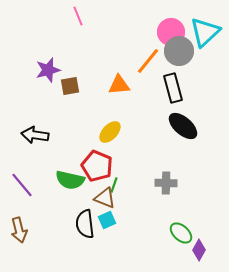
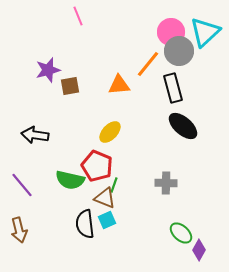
orange line: moved 3 px down
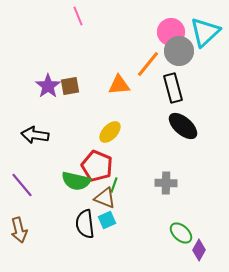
purple star: moved 16 px down; rotated 20 degrees counterclockwise
green semicircle: moved 6 px right, 1 px down
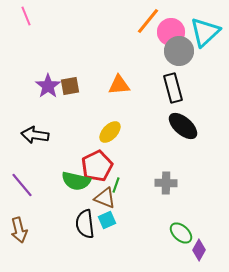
pink line: moved 52 px left
orange line: moved 43 px up
red pentagon: rotated 24 degrees clockwise
green line: moved 2 px right
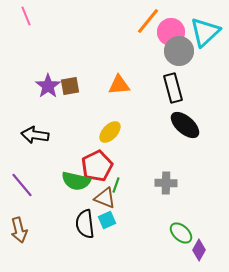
black ellipse: moved 2 px right, 1 px up
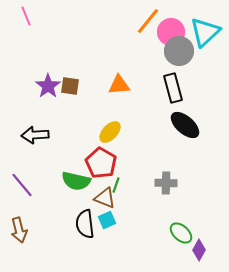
brown square: rotated 18 degrees clockwise
black arrow: rotated 12 degrees counterclockwise
red pentagon: moved 4 px right, 3 px up; rotated 16 degrees counterclockwise
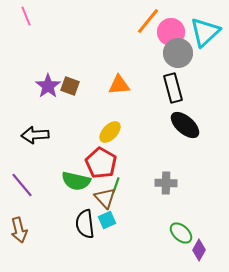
gray circle: moved 1 px left, 2 px down
brown square: rotated 12 degrees clockwise
brown triangle: rotated 25 degrees clockwise
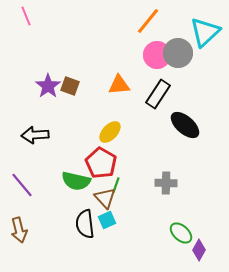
pink circle: moved 14 px left, 23 px down
black rectangle: moved 15 px left, 6 px down; rotated 48 degrees clockwise
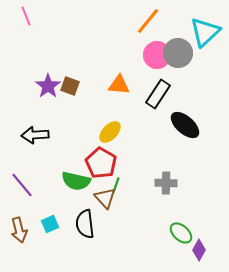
orange triangle: rotated 10 degrees clockwise
cyan square: moved 57 px left, 4 px down
